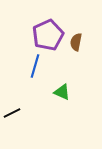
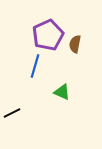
brown semicircle: moved 1 px left, 2 px down
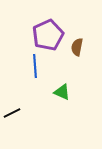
brown semicircle: moved 2 px right, 3 px down
blue line: rotated 20 degrees counterclockwise
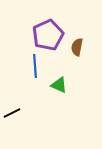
green triangle: moved 3 px left, 7 px up
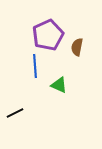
black line: moved 3 px right
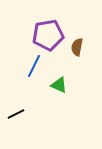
purple pentagon: rotated 16 degrees clockwise
blue line: moved 1 px left; rotated 30 degrees clockwise
black line: moved 1 px right, 1 px down
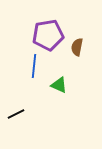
blue line: rotated 20 degrees counterclockwise
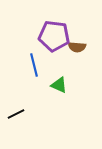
purple pentagon: moved 6 px right, 1 px down; rotated 16 degrees clockwise
brown semicircle: rotated 96 degrees counterclockwise
blue line: moved 1 px up; rotated 20 degrees counterclockwise
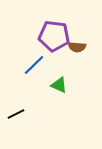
blue line: rotated 60 degrees clockwise
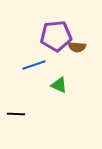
purple pentagon: moved 2 px right; rotated 12 degrees counterclockwise
blue line: rotated 25 degrees clockwise
black line: rotated 30 degrees clockwise
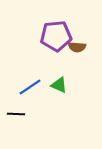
blue line: moved 4 px left, 22 px down; rotated 15 degrees counterclockwise
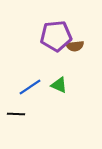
brown semicircle: moved 2 px left, 1 px up; rotated 12 degrees counterclockwise
